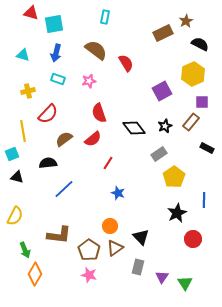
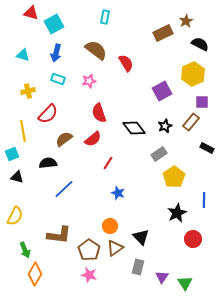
cyan square at (54, 24): rotated 18 degrees counterclockwise
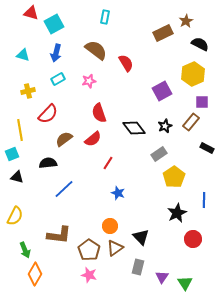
cyan rectangle at (58, 79): rotated 48 degrees counterclockwise
yellow line at (23, 131): moved 3 px left, 1 px up
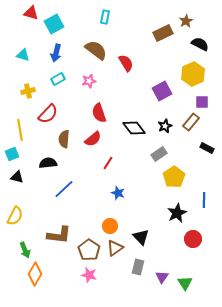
brown semicircle at (64, 139): rotated 48 degrees counterclockwise
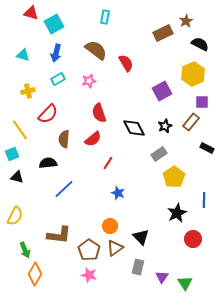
black diamond at (134, 128): rotated 10 degrees clockwise
yellow line at (20, 130): rotated 25 degrees counterclockwise
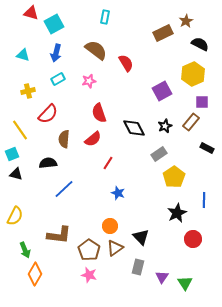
black triangle at (17, 177): moved 1 px left, 3 px up
